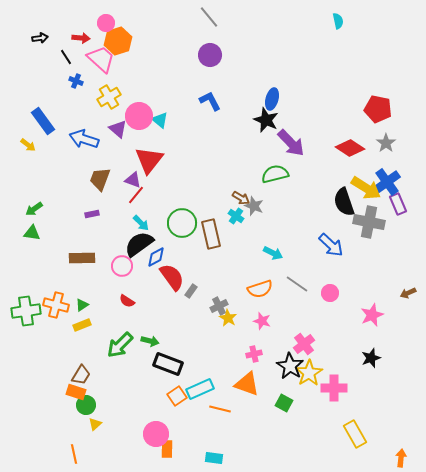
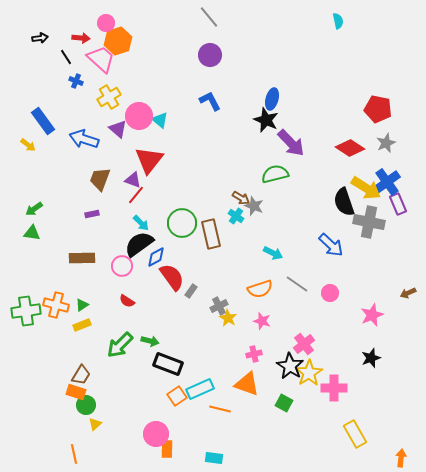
gray star at (386, 143): rotated 12 degrees clockwise
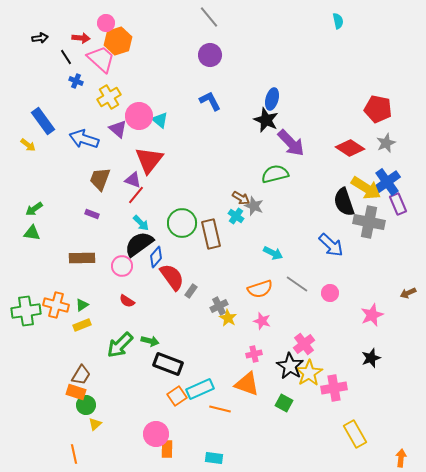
purple rectangle at (92, 214): rotated 32 degrees clockwise
blue diamond at (156, 257): rotated 20 degrees counterclockwise
pink cross at (334, 388): rotated 10 degrees counterclockwise
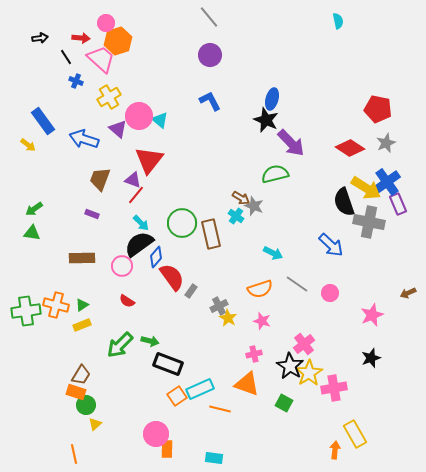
orange arrow at (401, 458): moved 66 px left, 8 px up
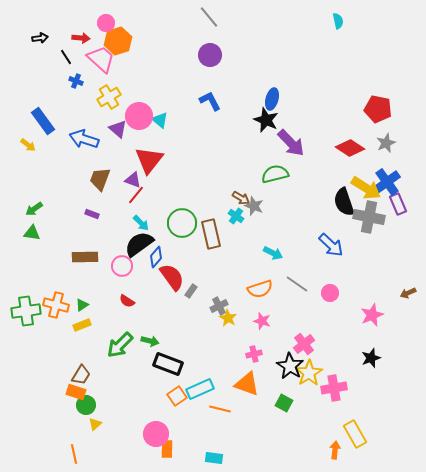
gray cross at (369, 222): moved 5 px up
brown rectangle at (82, 258): moved 3 px right, 1 px up
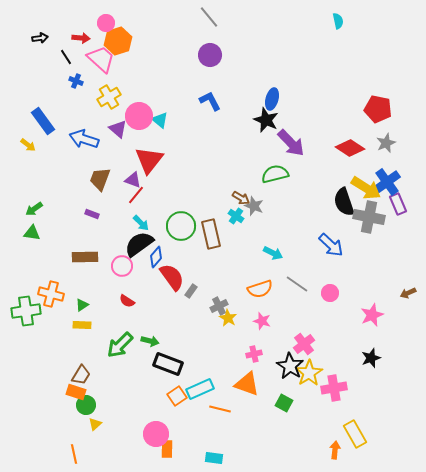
green circle at (182, 223): moved 1 px left, 3 px down
orange cross at (56, 305): moved 5 px left, 11 px up
yellow rectangle at (82, 325): rotated 24 degrees clockwise
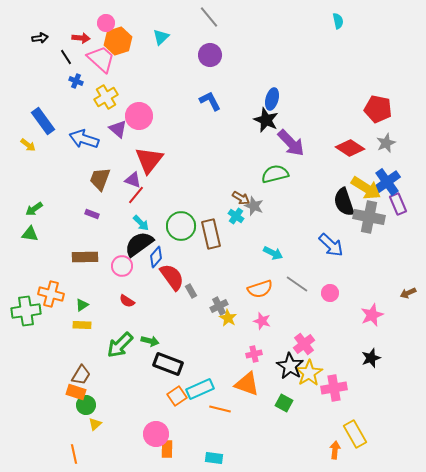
yellow cross at (109, 97): moved 3 px left
cyan triangle at (160, 120): moved 1 px right, 83 px up; rotated 36 degrees clockwise
green triangle at (32, 233): moved 2 px left, 1 px down
gray rectangle at (191, 291): rotated 64 degrees counterclockwise
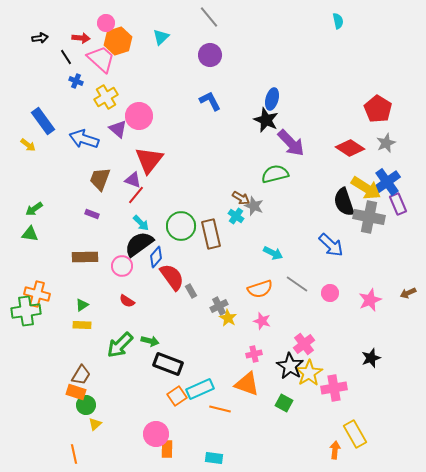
red pentagon at (378, 109): rotated 20 degrees clockwise
orange cross at (51, 294): moved 14 px left
pink star at (372, 315): moved 2 px left, 15 px up
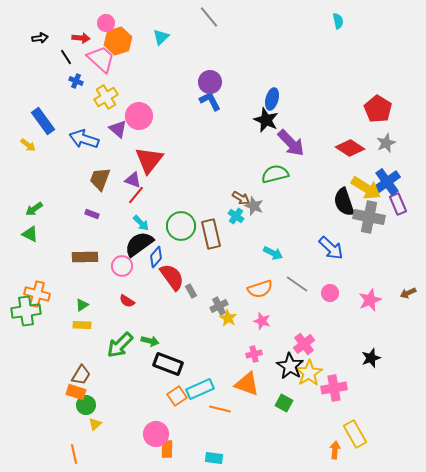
purple circle at (210, 55): moved 27 px down
green triangle at (30, 234): rotated 18 degrees clockwise
blue arrow at (331, 245): moved 3 px down
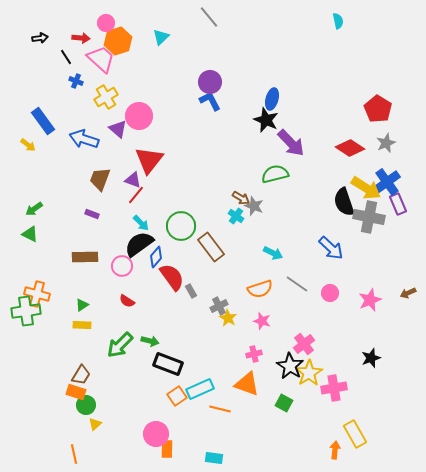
brown rectangle at (211, 234): moved 13 px down; rotated 24 degrees counterclockwise
